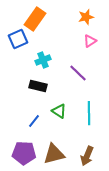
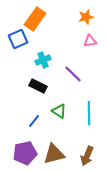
pink triangle: rotated 24 degrees clockwise
purple line: moved 5 px left, 1 px down
black rectangle: rotated 12 degrees clockwise
purple pentagon: moved 1 px right; rotated 15 degrees counterclockwise
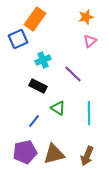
pink triangle: rotated 32 degrees counterclockwise
green triangle: moved 1 px left, 3 px up
purple pentagon: moved 1 px up
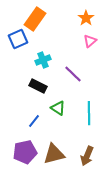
orange star: moved 1 px down; rotated 21 degrees counterclockwise
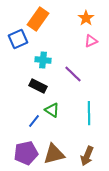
orange rectangle: moved 3 px right
pink triangle: moved 1 px right; rotated 16 degrees clockwise
cyan cross: rotated 28 degrees clockwise
green triangle: moved 6 px left, 2 px down
purple pentagon: moved 1 px right, 1 px down
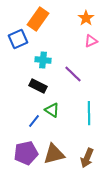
brown arrow: moved 2 px down
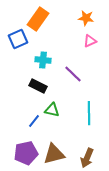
orange star: rotated 28 degrees counterclockwise
pink triangle: moved 1 px left
green triangle: rotated 21 degrees counterclockwise
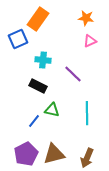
cyan line: moved 2 px left
purple pentagon: moved 1 px down; rotated 15 degrees counterclockwise
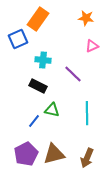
pink triangle: moved 2 px right, 5 px down
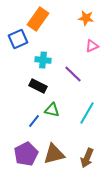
cyan line: rotated 30 degrees clockwise
